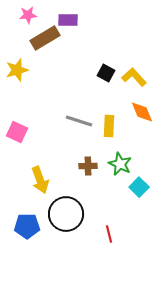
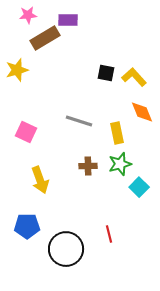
black square: rotated 18 degrees counterclockwise
yellow rectangle: moved 8 px right, 7 px down; rotated 15 degrees counterclockwise
pink square: moved 9 px right
green star: rotated 30 degrees clockwise
black circle: moved 35 px down
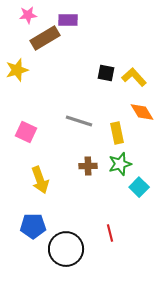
orange diamond: rotated 10 degrees counterclockwise
blue pentagon: moved 6 px right
red line: moved 1 px right, 1 px up
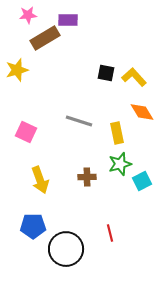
brown cross: moved 1 px left, 11 px down
cyan square: moved 3 px right, 6 px up; rotated 18 degrees clockwise
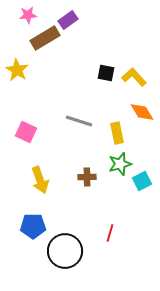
purple rectangle: rotated 36 degrees counterclockwise
yellow star: rotated 25 degrees counterclockwise
red line: rotated 30 degrees clockwise
black circle: moved 1 px left, 2 px down
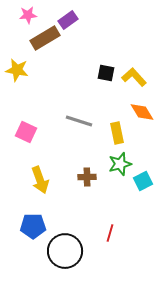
yellow star: rotated 20 degrees counterclockwise
cyan square: moved 1 px right
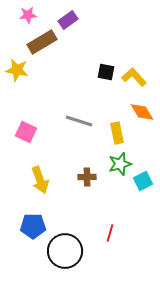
brown rectangle: moved 3 px left, 4 px down
black square: moved 1 px up
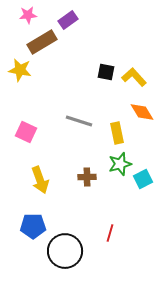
yellow star: moved 3 px right
cyan square: moved 2 px up
